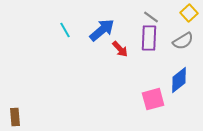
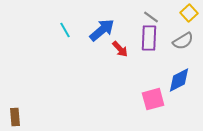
blue diamond: rotated 12 degrees clockwise
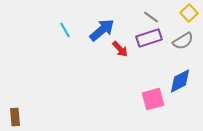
purple rectangle: rotated 70 degrees clockwise
blue diamond: moved 1 px right, 1 px down
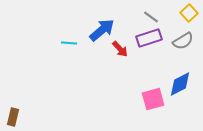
cyan line: moved 4 px right, 13 px down; rotated 56 degrees counterclockwise
blue diamond: moved 3 px down
brown rectangle: moved 2 px left; rotated 18 degrees clockwise
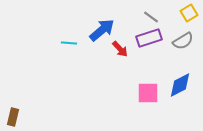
yellow square: rotated 12 degrees clockwise
blue diamond: moved 1 px down
pink square: moved 5 px left, 6 px up; rotated 15 degrees clockwise
